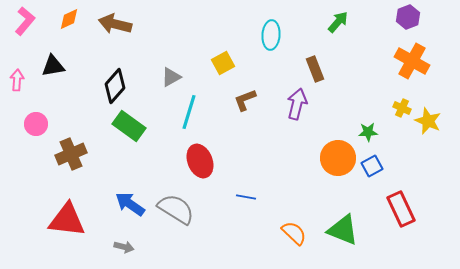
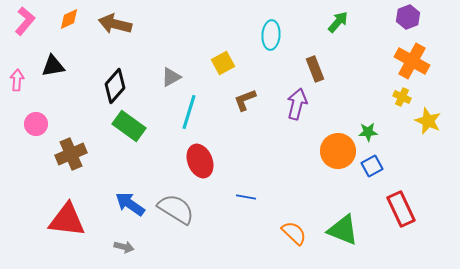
yellow cross: moved 11 px up
orange circle: moved 7 px up
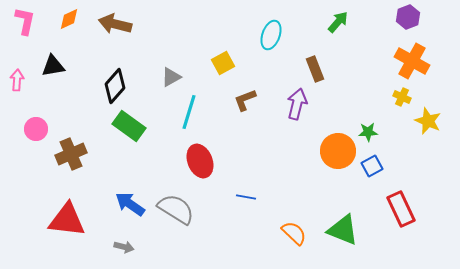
pink L-shape: rotated 28 degrees counterclockwise
cyan ellipse: rotated 16 degrees clockwise
pink circle: moved 5 px down
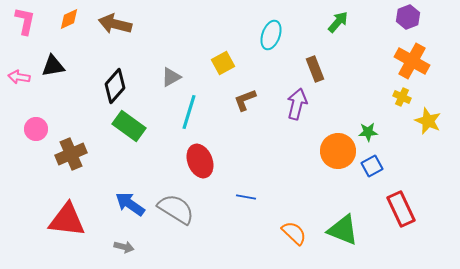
pink arrow: moved 2 px right, 3 px up; rotated 85 degrees counterclockwise
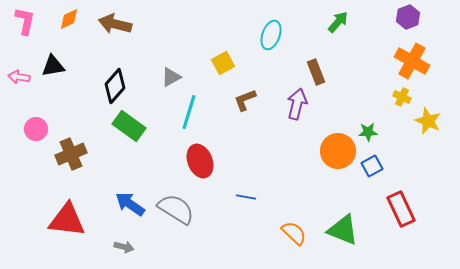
brown rectangle: moved 1 px right, 3 px down
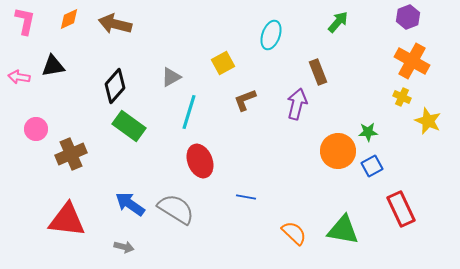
brown rectangle: moved 2 px right
green triangle: rotated 12 degrees counterclockwise
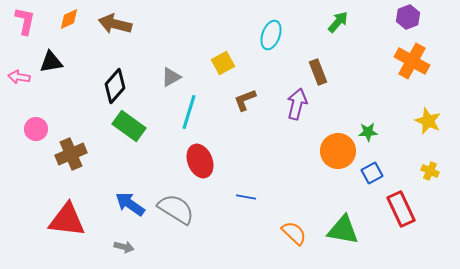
black triangle: moved 2 px left, 4 px up
yellow cross: moved 28 px right, 74 px down
blue square: moved 7 px down
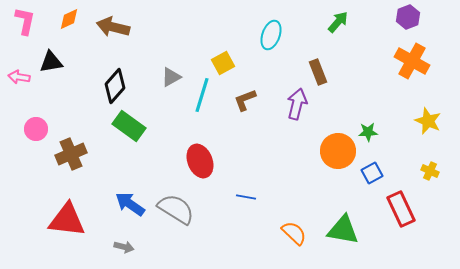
brown arrow: moved 2 px left, 3 px down
cyan line: moved 13 px right, 17 px up
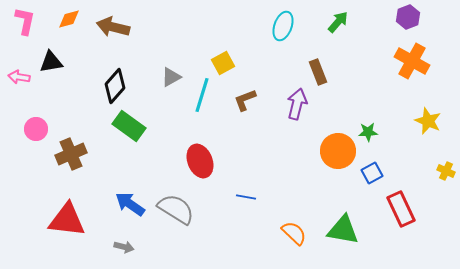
orange diamond: rotated 10 degrees clockwise
cyan ellipse: moved 12 px right, 9 px up
yellow cross: moved 16 px right
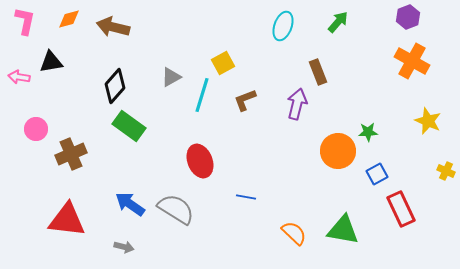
blue square: moved 5 px right, 1 px down
